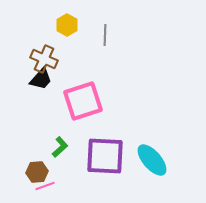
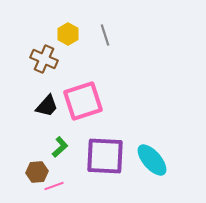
yellow hexagon: moved 1 px right, 9 px down
gray line: rotated 20 degrees counterclockwise
black trapezoid: moved 6 px right, 27 px down
pink line: moved 9 px right
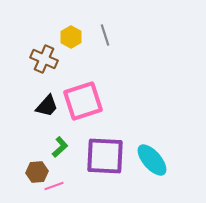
yellow hexagon: moved 3 px right, 3 px down
